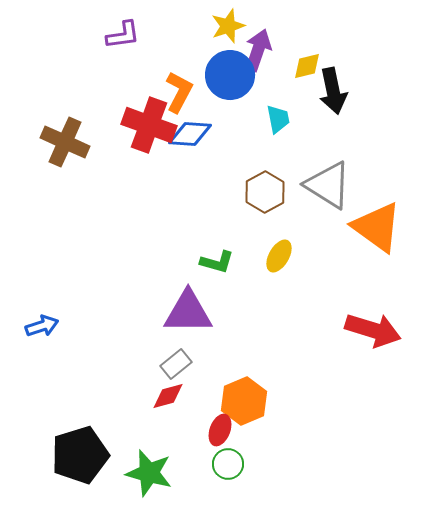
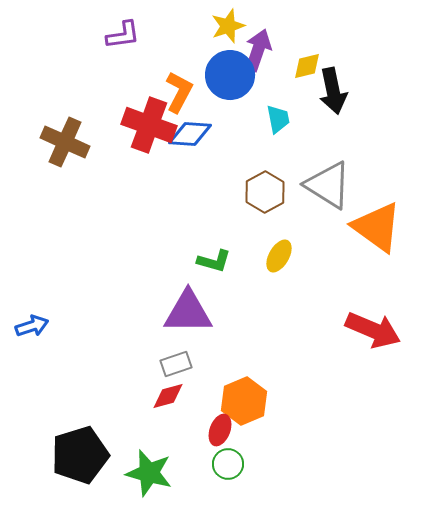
green L-shape: moved 3 px left, 1 px up
blue arrow: moved 10 px left
red arrow: rotated 6 degrees clockwise
gray rectangle: rotated 20 degrees clockwise
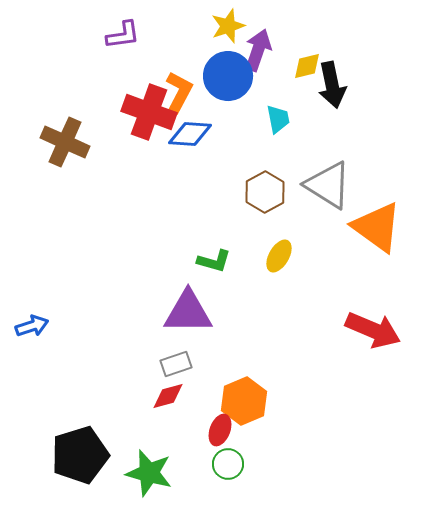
blue circle: moved 2 px left, 1 px down
black arrow: moved 1 px left, 6 px up
red cross: moved 13 px up
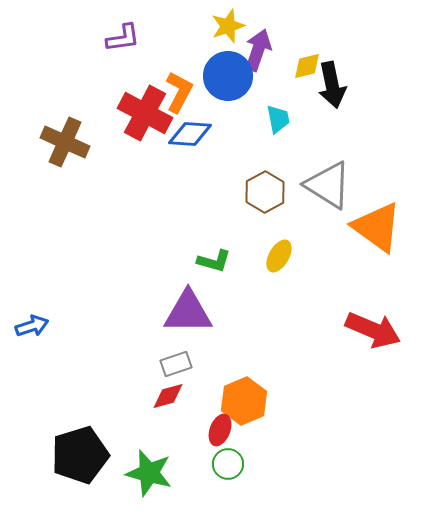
purple L-shape: moved 3 px down
red cross: moved 4 px left, 1 px down; rotated 8 degrees clockwise
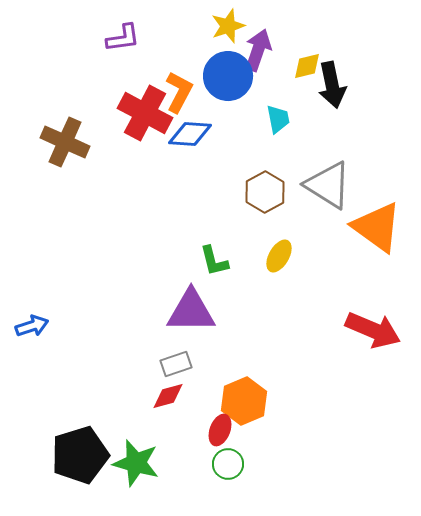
green L-shape: rotated 60 degrees clockwise
purple triangle: moved 3 px right, 1 px up
green star: moved 13 px left, 10 px up
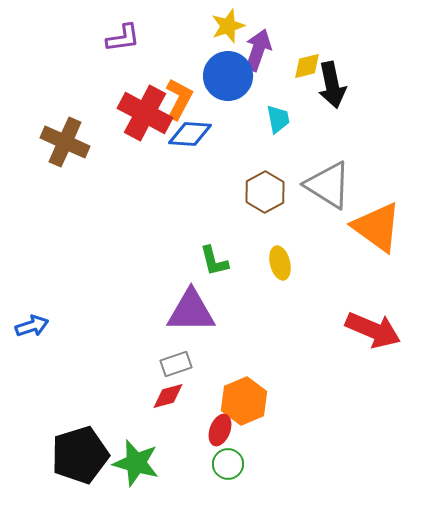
orange L-shape: moved 7 px down
yellow ellipse: moved 1 px right, 7 px down; rotated 44 degrees counterclockwise
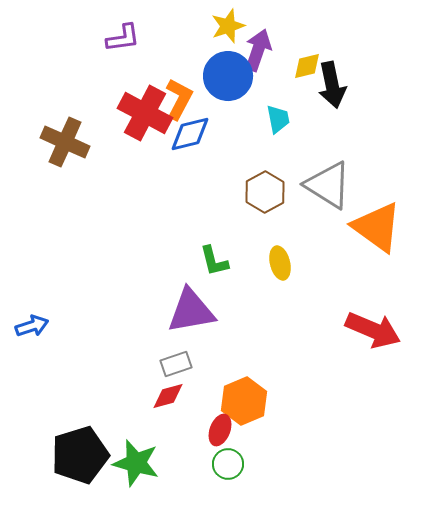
blue diamond: rotated 18 degrees counterclockwise
purple triangle: rotated 10 degrees counterclockwise
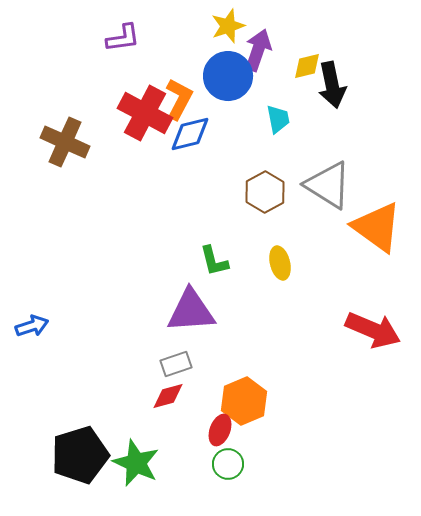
purple triangle: rotated 6 degrees clockwise
green star: rotated 9 degrees clockwise
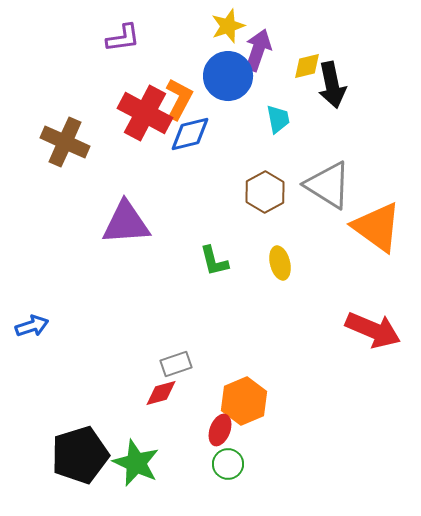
purple triangle: moved 65 px left, 88 px up
red diamond: moved 7 px left, 3 px up
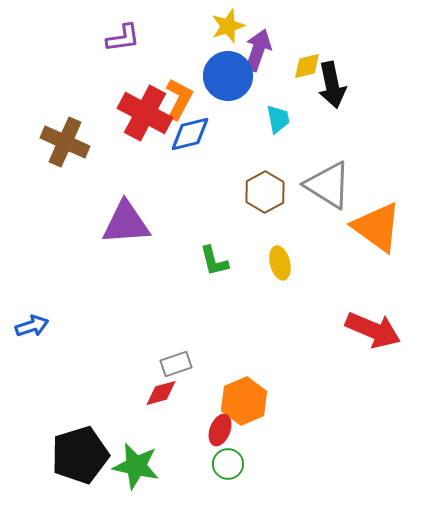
green star: moved 3 px down; rotated 12 degrees counterclockwise
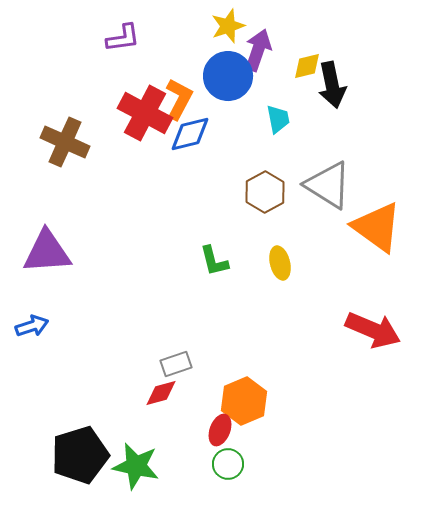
purple triangle: moved 79 px left, 29 px down
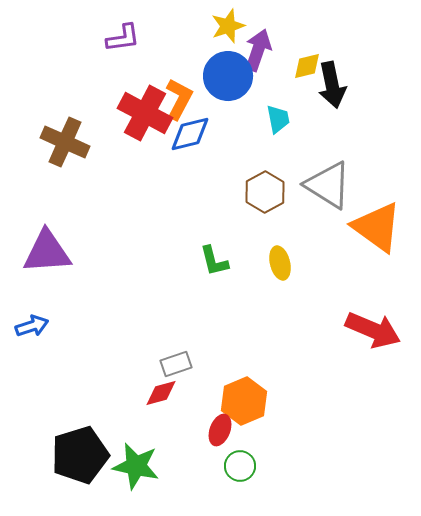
green circle: moved 12 px right, 2 px down
